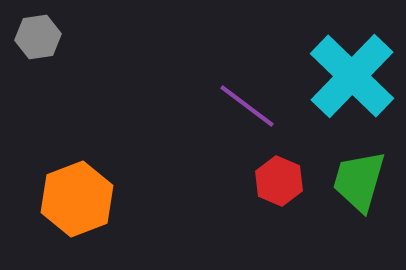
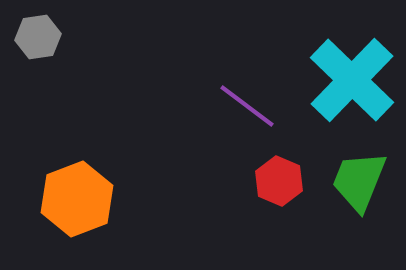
cyan cross: moved 4 px down
green trapezoid: rotated 6 degrees clockwise
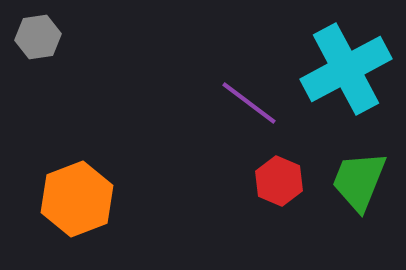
cyan cross: moved 6 px left, 11 px up; rotated 18 degrees clockwise
purple line: moved 2 px right, 3 px up
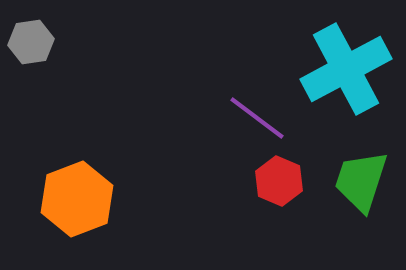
gray hexagon: moved 7 px left, 5 px down
purple line: moved 8 px right, 15 px down
green trapezoid: moved 2 px right; rotated 4 degrees counterclockwise
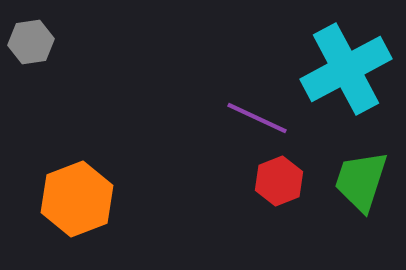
purple line: rotated 12 degrees counterclockwise
red hexagon: rotated 15 degrees clockwise
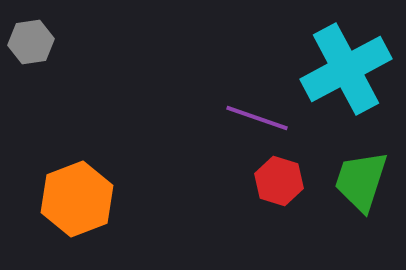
purple line: rotated 6 degrees counterclockwise
red hexagon: rotated 21 degrees counterclockwise
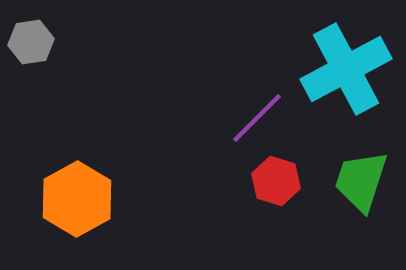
purple line: rotated 64 degrees counterclockwise
red hexagon: moved 3 px left
orange hexagon: rotated 8 degrees counterclockwise
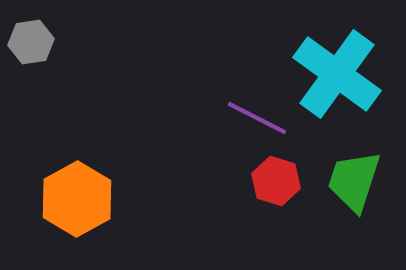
cyan cross: moved 9 px left, 5 px down; rotated 26 degrees counterclockwise
purple line: rotated 72 degrees clockwise
green trapezoid: moved 7 px left
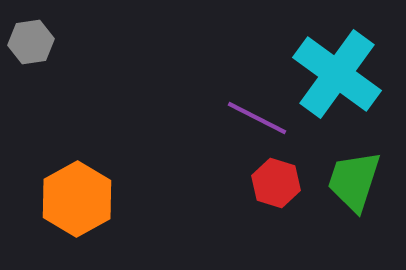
red hexagon: moved 2 px down
